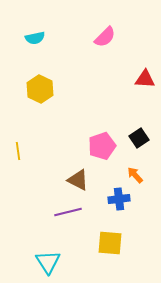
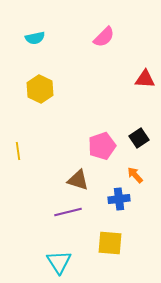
pink semicircle: moved 1 px left
brown triangle: rotated 10 degrees counterclockwise
cyan triangle: moved 11 px right
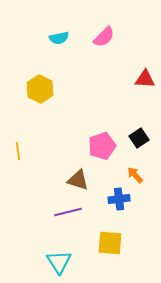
cyan semicircle: moved 24 px right
